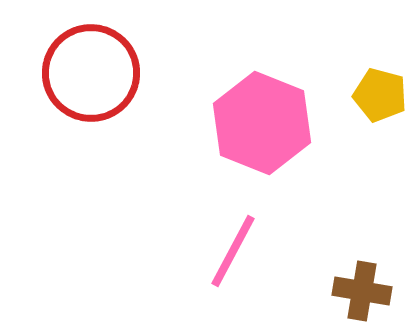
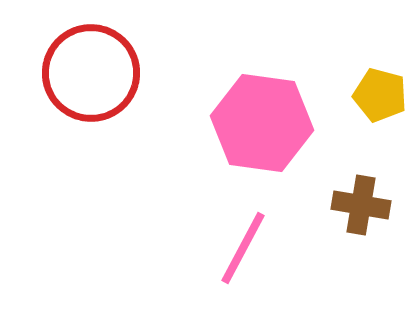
pink hexagon: rotated 14 degrees counterclockwise
pink line: moved 10 px right, 3 px up
brown cross: moved 1 px left, 86 px up
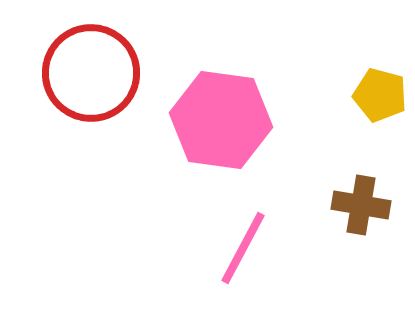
pink hexagon: moved 41 px left, 3 px up
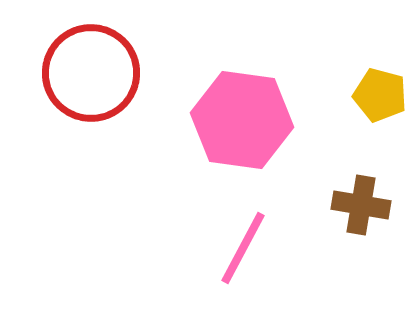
pink hexagon: moved 21 px right
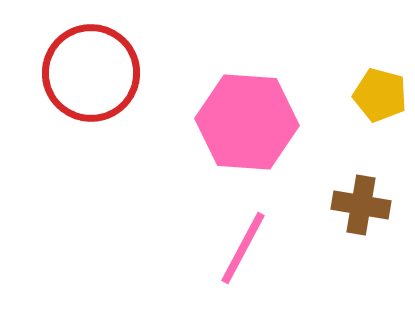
pink hexagon: moved 5 px right, 2 px down; rotated 4 degrees counterclockwise
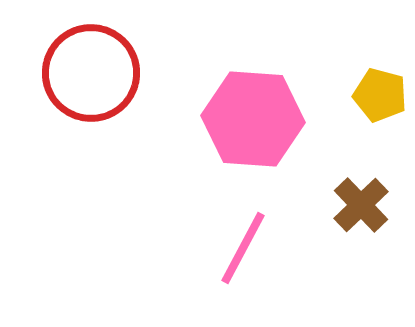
pink hexagon: moved 6 px right, 3 px up
brown cross: rotated 36 degrees clockwise
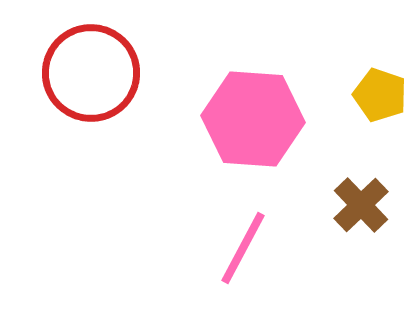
yellow pentagon: rotated 4 degrees clockwise
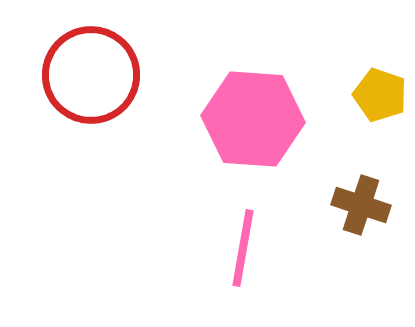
red circle: moved 2 px down
brown cross: rotated 28 degrees counterclockwise
pink line: rotated 18 degrees counterclockwise
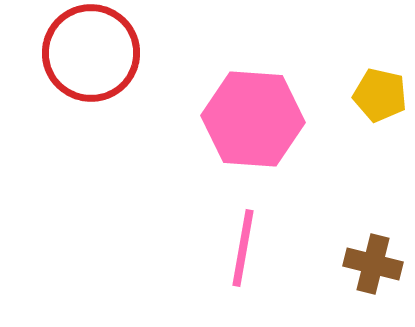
red circle: moved 22 px up
yellow pentagon: rotated 6 degrees counterclockwise
brown cross: moved 12 px right, 59 px down; rotated 4 degrees counterclockwise
